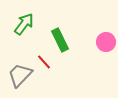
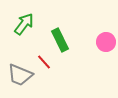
gray trapezoid: rotated 112 degrees counterclockwise
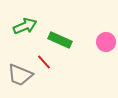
green arrow: moved 1 px right, 2 px down; rotated 30 degrees clockwise
green rectangle: rotated 40 degrees counterclockwise
